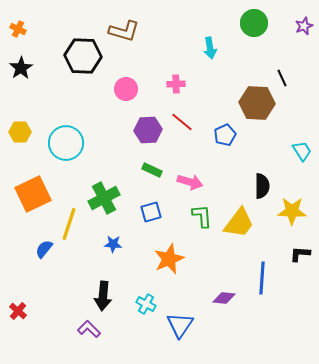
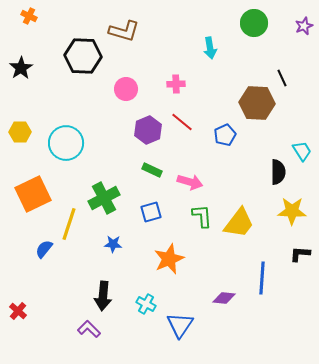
orange cross: moved 11 px right, 13 px up
purple hexagon: rotated 20 degrees counterclockwise
black semicircle: moved 16 px right, 14 px up
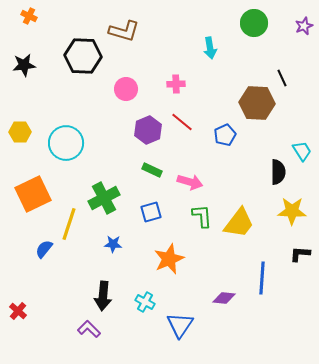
black star: moved 3 px right, 3 px up; rotated 25 degrees clockwise
cyan cross: moved 1 px left, 2 px up
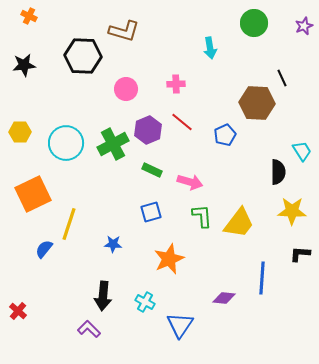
green cross: moved 9 px right, 54 px up
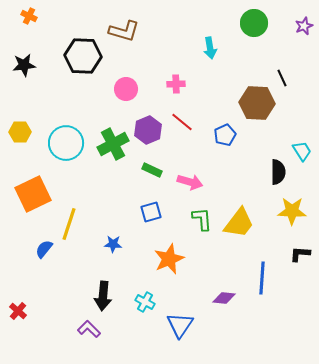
green L-shape: moved 3 px down
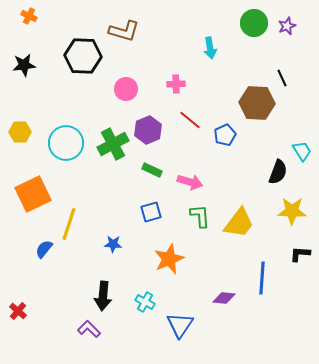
purple star: moved 17 px left
red line: moved 8 px right, 2 px up
black semicircle: rotated 20 degrees clockwise
green L-shape: moved 2 px left, 3 px up
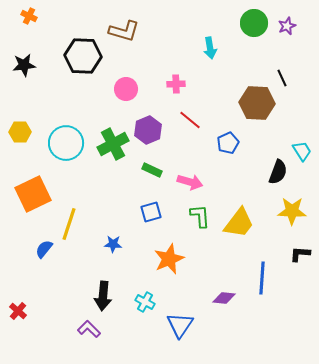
blue pentagon: moved 3 px right, 8 px down
